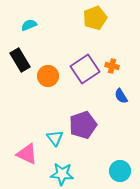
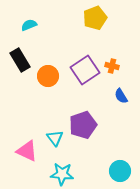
purple square: moved 1 px down
pink triangle: moved 3 px up
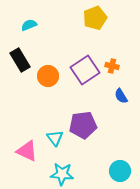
purple pentagon: rotated 12 degrees clockwise
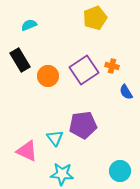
purple square: moved 1 px left
blue semicircle: moved 5 px right, 4 px up
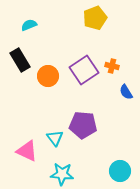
purple pentagon: rotated 12 degrees clockwise
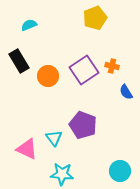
black rectangle: moved 1 px left, 1 px down
purple pentagon: rotated 16 degrees clockwise
cyan triangle: moved 1 px left
pink triangle: moved 2 px up
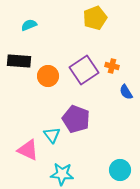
black rectangle: rotated 55 degrees counterclockwise
purple pentagon: moved 7 px left, 6 px up
cyan triangle: moved 2 px left, 3 px up
pink triangle: moved 1 px right, 1 px down
cyan circle: moved 1 px up
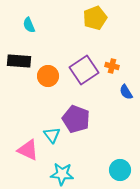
cyan semicircle: rotated 91 degrees counterclockwise
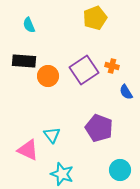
black rectangle: moved 5 px right
purple pentagon: moved 23 px right, 9 px down
cyan star: rotated 15 degrees clockwise
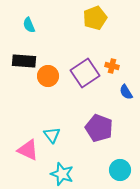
purple square: moved 1 px right, 3 px down
